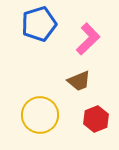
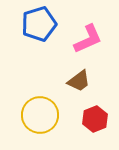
pink L-shape: rotated 20 degrees clockwise
brown trapezoid: rotated 15 degrees counterclockwise
red hexagon: moved 1 px left
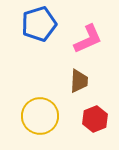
brown trapezoid: rotated 50 degrees counterclockwise
yellow circle: moved 1 px down
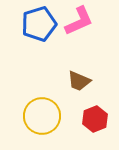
pink L-shape: moved 9 px left, 18 px up
brown trapezoid: rotated 110 degrees clockwise
yellow circle: moved 2 px right
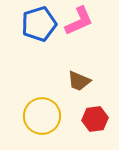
red hexagon: rotated 15 degrees clockwise
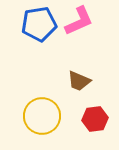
blue pentagon: rotated 8 degrees clockwise
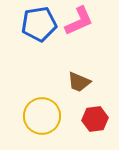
brown trapezoid: moved 1 px down
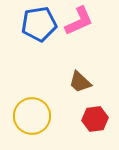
brown trapezoid: moved 1 px right; rotated 20 degrees clockwise
yellow circle: moved 10 px left
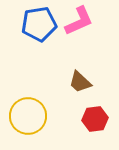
yellow circle: moved 4 px left
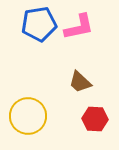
pink L-shape: moved 6 px down; rotated 12 degrees clockwise
red hexagon: rotated 10 degrees clockwise
